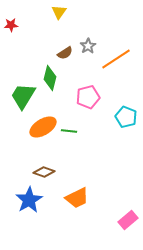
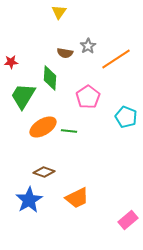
red star: moved 37 px down
brown semicircle: rotated 42 degrees clockwise
green diamond: rotated 10 degrees counterclockwise
pink pentagon: rotated 20 degrees counterclockwise
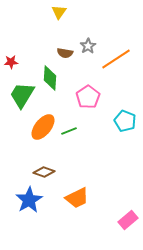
green trapezoid: moved 1 px left, 1 px up
cyan pentagon: moved 1 px left, 4 px down
orange ellipse: rotated 20 degrees counterclockwise
green line: rotated 28 degrees counterclockwise
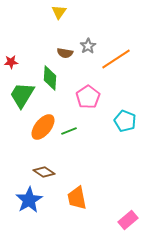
brown diamond: rotated 15 degrees clockwise
orange trapezoid: rotated 105 degrees clockwise
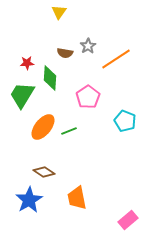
red star: moved 16 px right, 1 px down
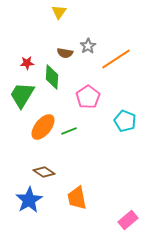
green diamond: moved 2 px right, 1 px up
